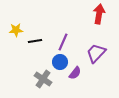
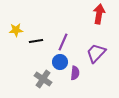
black line: moved 1 px right
purple semicircle: rotated 32 degrees counterclockwise
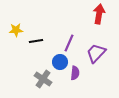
purple line: moved 6 px right, 1 px down
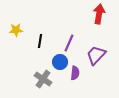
black line: moved 4 px right; rotated 72 degrees counterclockwise
purple trapezoid: moved 2 px down
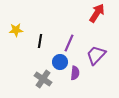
red arrow: moved 2 px left, 1 px up; rotated 24 degrees clockwise
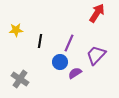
purple semicircle: rotated 128 degrees counterclockwise
gray cross: moved 23 px left
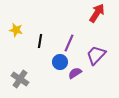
yellow star: rotated 16 degrees clockwise
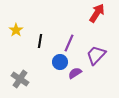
yellow star: rotated 24 degrees clockwise
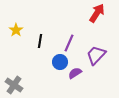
gray cross: moved 6 px left, 6 px down
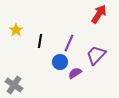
red arrow: moved 2 px right, 1 px down
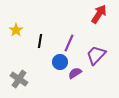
gray cross: moved 5 px right, 6 px up
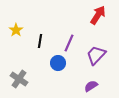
red arrow: moved 1 px left, 1 px down
blue circle: moved 2 px left, 1 px down
purple semicircle: moved 16 px right, 13 px down
